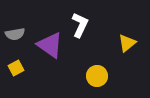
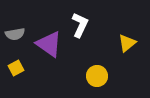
purple triangle: moved 1 px left, 1 px up
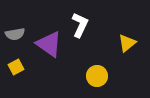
yellow square: moved 1 px up
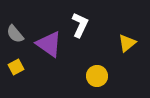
gray semicircle: rotated 60 degrees clockwise
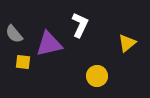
gray semicircle: moved 1 px left
purple triangle: rotated 48 degrees counterclockwise
yellow square: moved 7 px right, 5 px up; rotated 35 degrees clockwise
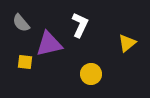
gray semicircle: moved 7 px right, 11 px up
yellow square: moved 2 px right
yellow circle: moved 6 px left, 2 px up
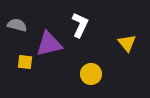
gray semicircle: moved 4 px left, 2 px down; rotated 144 degrees clockwise
yellow triangle: rotated 30 degrees counterclockwise
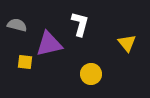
white L-shape: moved 1 px up; rotated 10 degrees counterclockwise
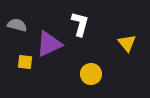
purple triangle: rotated 12 degrees counterclockwise
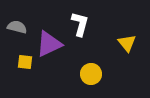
gray semicircle: moved 2 px down
